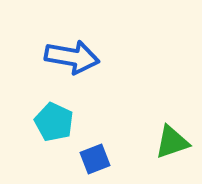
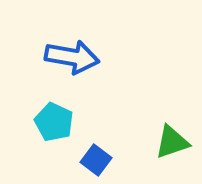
blue square: moved 1 px right, 1 px down; rotated 32 degrees counterclockwise
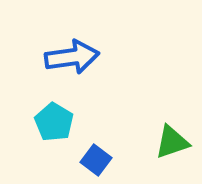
blue arrow: rotated 18 degrees counterclockwise
cyan pentagon: rotated 6 degrees clockwise
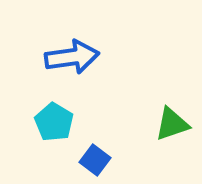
green triangle: moved 18 px up
blue square: moved 1 px left
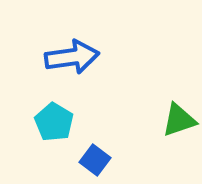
green triangle: moved 7 px right, 4 px up
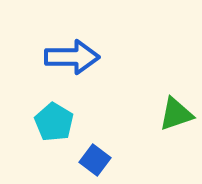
blue arrow: rotated 8 degrees clockwise
green triangle: moved 3 px left, 6 px up
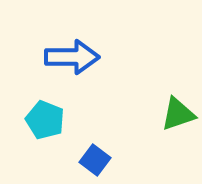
green triangle: moved 2 px right
cyan pentagon: moved 9 px left, 2 px up; rotated 9 degrees counterclockwise
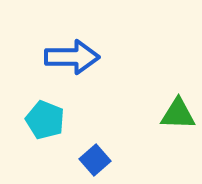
green triangle: rotated 21 degrees clockwise
blue square: rotated 12 degrees clockwise
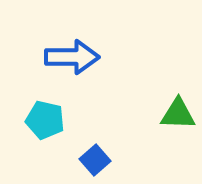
cyan pentagon: rotated 9 degrees counterclockwise
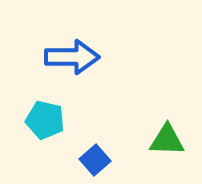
green triangle: moved 11 px left, 26 px down
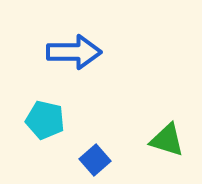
blue arrow: moved 2 px right, 5 px up
green triangle: rotated 15 degrees clockwise
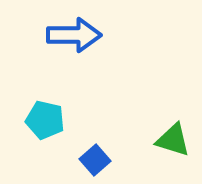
blue arrow: moved 17 px up
green triangle: moved 6 px right
